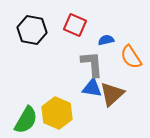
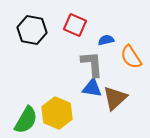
brown triangle: moved 3 px right, 4 px down
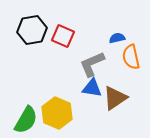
red square: moved 12 px left, 11 px down
black hexagon: rotated 20 degrees counterclockwise
blue semicircle: moved 11 px right, 2 px up
orange semicircle: rotated 20 degrees clockwise
gray L-shape: rotated 108 degrees counterclockwise
brown triangle: rotated 8 degrees clockwise
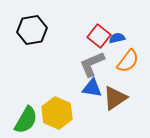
red square: moved 36 px right; rotated 15 degrees clockwise
orange semicircle: moved 3 px left, 4 px down; rotated 130 degrees counterclockwise
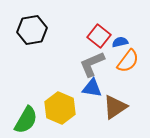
blue semicircle: moved 3 px right, 4 px down
brown triangle: moved 9 px down
yellow hexagon: moved 3 px right, 5 px up
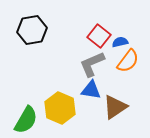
blue triangle: moved 1 px left, 2 px down
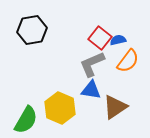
red square: moved 1 px right, 2 px down
blue semicircle: moved 2 px left, 2 px up
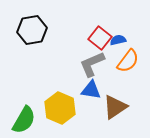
green semicircle: moved 2 px left
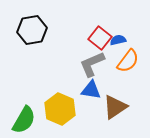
yellow hexagon: moved 1 px down
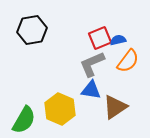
red square: rotated 30 degrees clockwise
